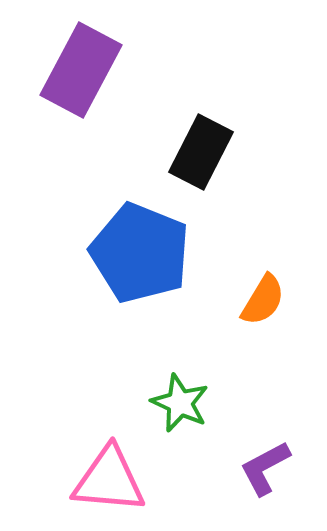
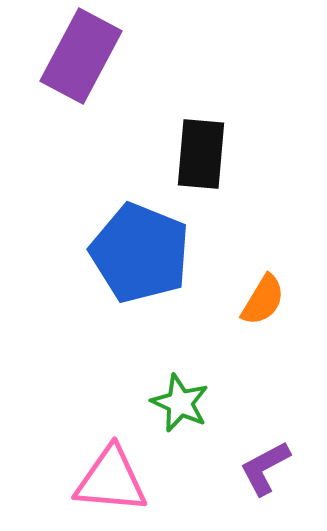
purple rectangle: moved 14 px up
black rectangle: moved 2 px down; rotated 22 degrees counterclockwise
pink triangle: moved 2 px right
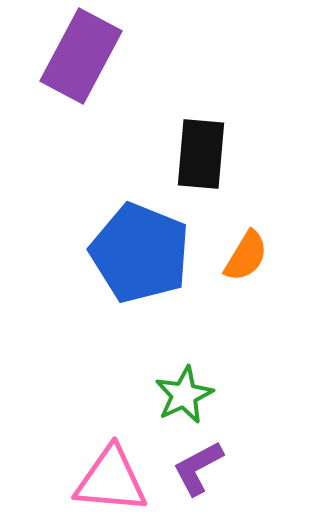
orange semicircle: moved 17 px left, 44 px up
green star: moved 4 px right, 8 px up; rotated 22 degrees clockwise
purple L-shape: moved 67 px left
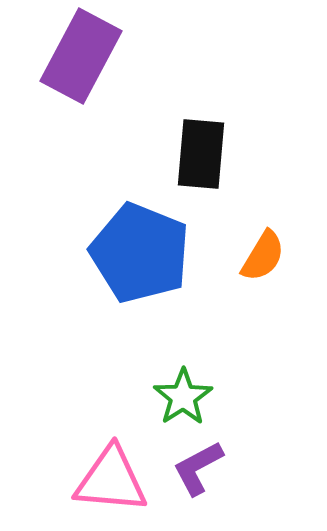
orange semicircle: moved 17 px right
green star: moved 1 px left, 2 px down; rotated 8 degrees counterclockwise
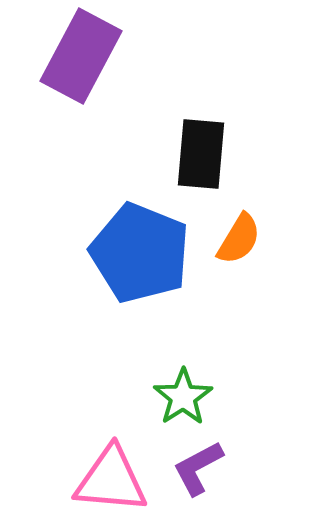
orange semicircle: moved 24 px left, 17 px up
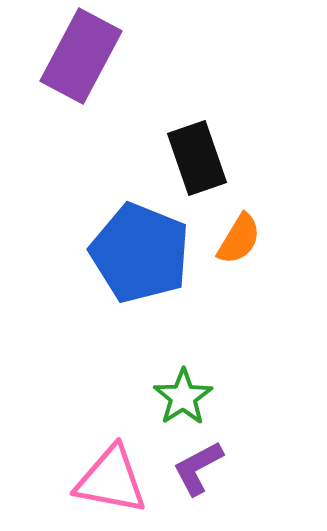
black rectangle: moved 4 px left, 4 px down; rotated 24 degrees counterclockwise
pink triangle: rotated 6 degrees clockwise
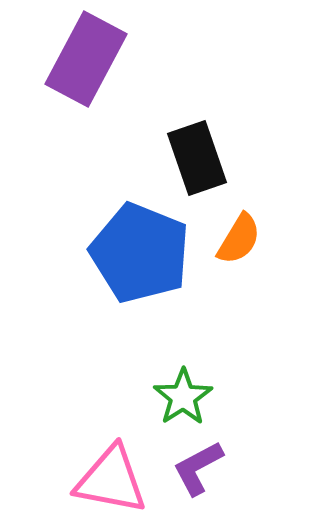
purple rectangle: moved 5 px right, 3 px down
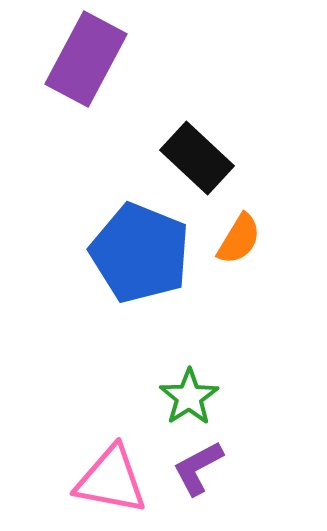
black rectangle: rotated 28 degrees counterclockwise
green star: moved 6 px right
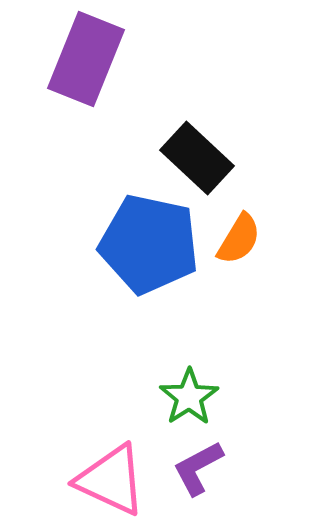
purple rectangle: rotated 6 degrees counterclockwise
blue pentagon: moved 9 px right, 9 px up; rotated 10 degrees counterclockwise
pink triangle: rotated 14 degrees clockwise
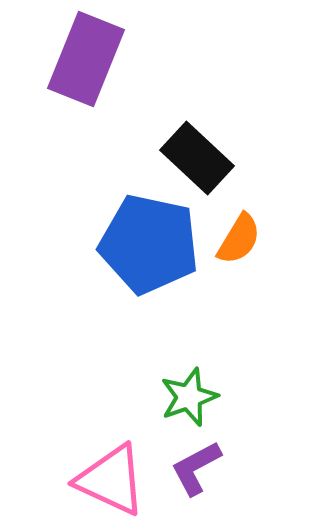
green star: rotated 14 degrees clockwise
purple L-shape: moved 2 px left
